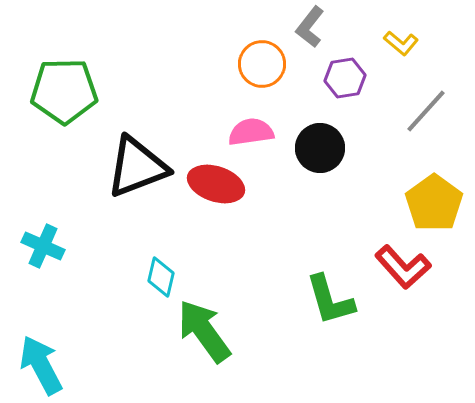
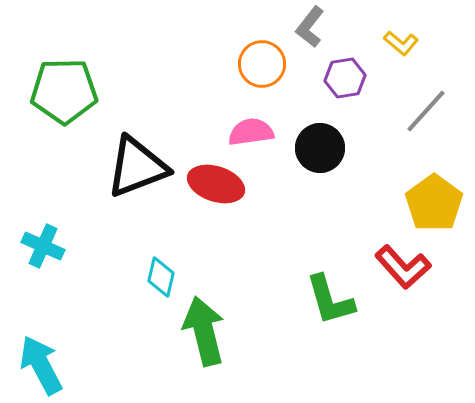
green arrow: rotated 22 degrees clockwise
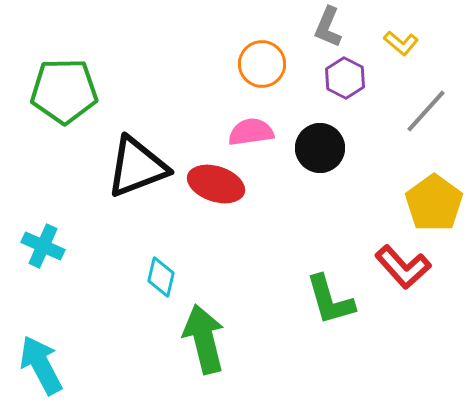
gray L-shape: moved 18 px right; rotated 15 degrees counterclockwise
purple hexagon: rotated 24 degrees counterclockwise
green arrow: moved 8 px down
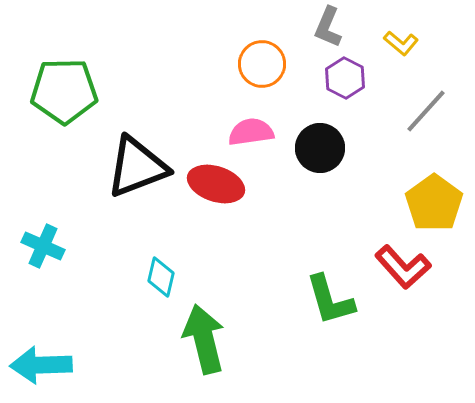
cyan arrow: rotated 64 degrees counterclockwise
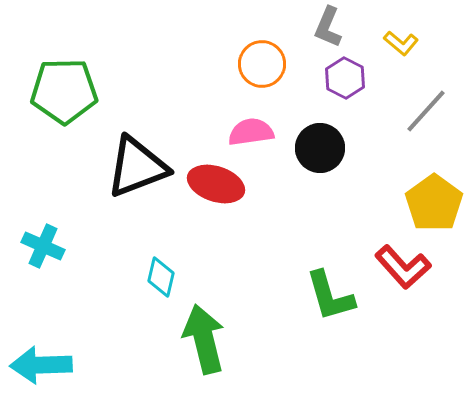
green L-shape: moved 4 px up
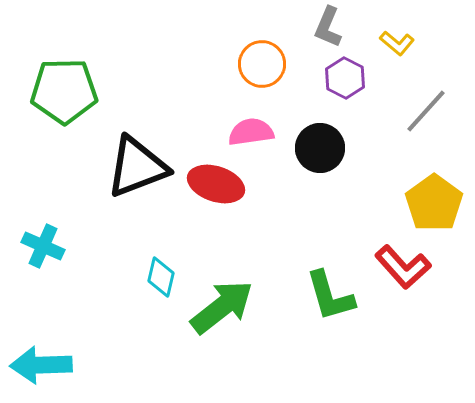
yellow L-shape: moved 4 px left
green arrow: moved 18 px right, 32 px up; rotated 66 degrees clockwise
